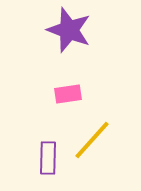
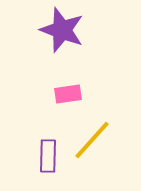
purple star: moved 7 px left
purple rectangle: moved 2 px up
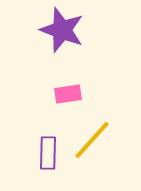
purple rectangle: moved 3 px up
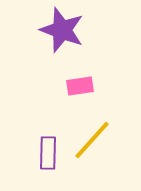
pink rectangle: moved 12 px right, 8 px up
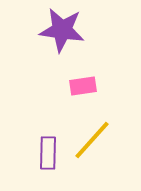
purple star: rotated 12 degrees counterclockwise
pink rectangle: moved 3 px right
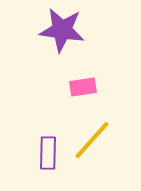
pink rectangle: moved 1 px down
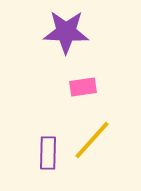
purple star: moved 4 px right, 2 px down; rotated 6 degrees counterclockwise
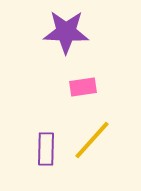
purple rectangle: moved 2 px left, 4 px up
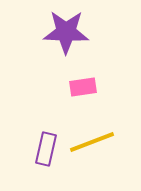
yellow line: moved 2 px down; rotated 27 degrees clockwise
purple rectangle: rotated 12 degrees clockwise
